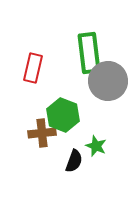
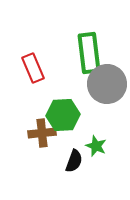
red rectangle: rotated 36 degrees counterclockwise
gray circle: moved 1 px left, 3 px down
green hexagon: rotated 24 degrees counterclockwise
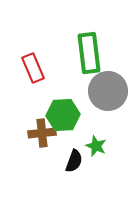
gray circle: moved 1 px right, 7 px down
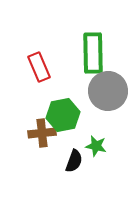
green rectangle: moved 4 px right; rotated 6 degrees clockwise
red rectangle: moved 6 px right, 1 px up
green hexagon: rotated 8 degrees counterclockwise
green star: rotated 10 degrees counterclockwise
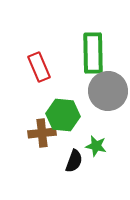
green hexagon: rotated 16 degrees clockwise
